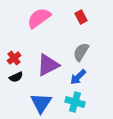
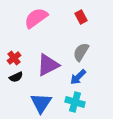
pink semicircle: moved 3 px left
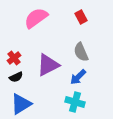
gray semicircle: rotated 54 degrees counterclockwise
blue triangle: moved 20 px left, 1 px down; rotated 25 degrees clockwise
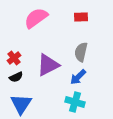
red rectangle: rotated 64 degrees counterclockwise
gray semicircle: rotated 36 degrees clockwise
blue triangle: rotated 25 degrees counterclockwise
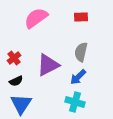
black semicircle: moved 4 px down
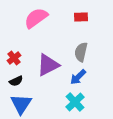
cyan cross: rotated 30 degrees clockwise
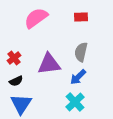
purple triangle: moved 1 px right, 1 px up; rotated 20 degrees clockwise
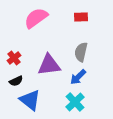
purple triangle: moved 1 px down
blue triangle: moved 9 px right, 4 px up; rotated 25 degrees counterclockwise
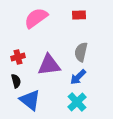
red rectangle: moved 2 px left, 2 px up
red cross: moved 4 px right, 1 px up; rotated 24 degrees clockwise
black semicircle: rotated 80 degrees counterclockwise
cyan cross: moved 2 px right
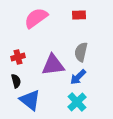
purple triangle: moved 4 px right
